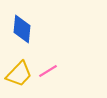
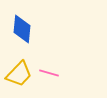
pink line: moved 1 px right, 2 px down; rotated 48 degrees clockwise
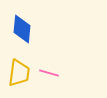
yellow trapezoid: moved 1 px up; rotated 36 degrees counterclockwise
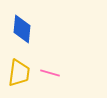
pink line: moved 1 px right
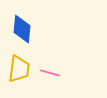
yellow trapezoid: moved 4 px up
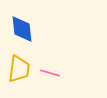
blue diamond: rotated 12 degrees counterclockwise
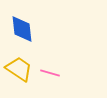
yellow trapezoid: rotated 64 degrees counterclockwise
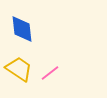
pink line: rotated 54 degrees counterclockwise
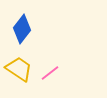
blue diamond: rotated 44 degrees clockwise
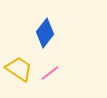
blue diamond: moved 23 px right, 4 px down
